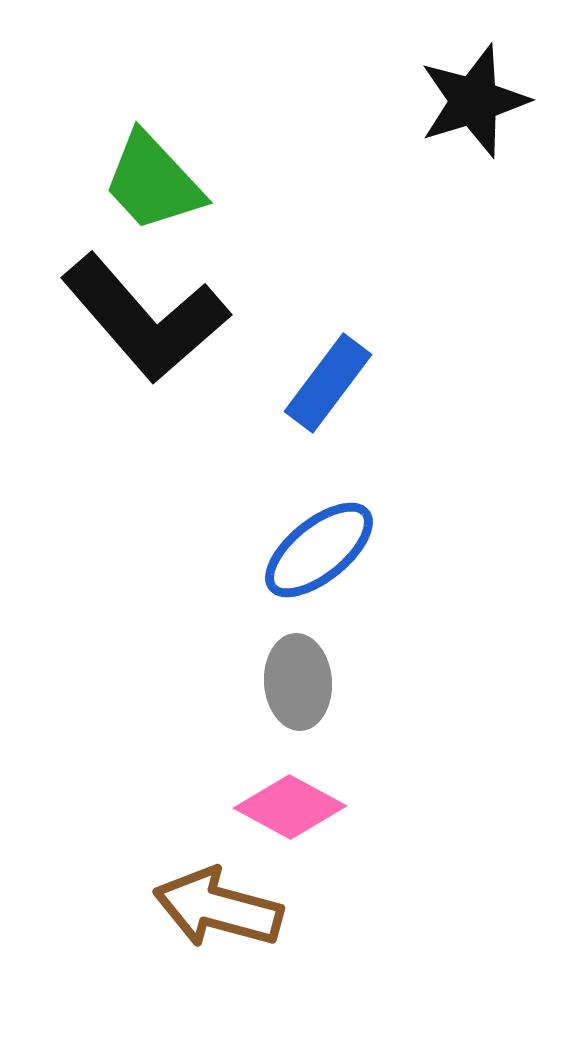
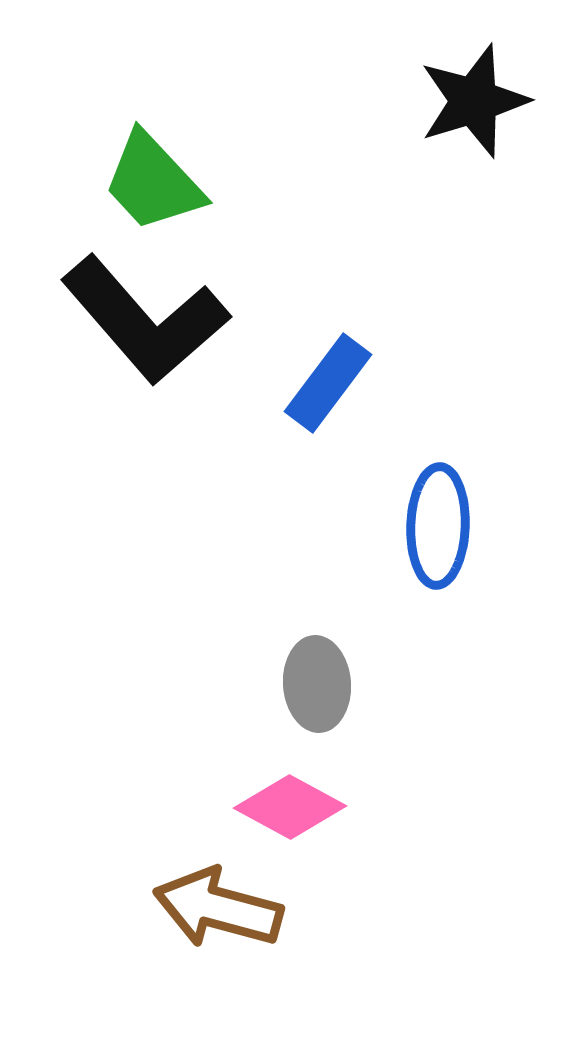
black L-shape: moved 2 px down
blue ellipse: moved 119 px right, 24 px up; rotated 49 degrees counterclockwise
gray ellipse: moved 19 px right, 2 px down
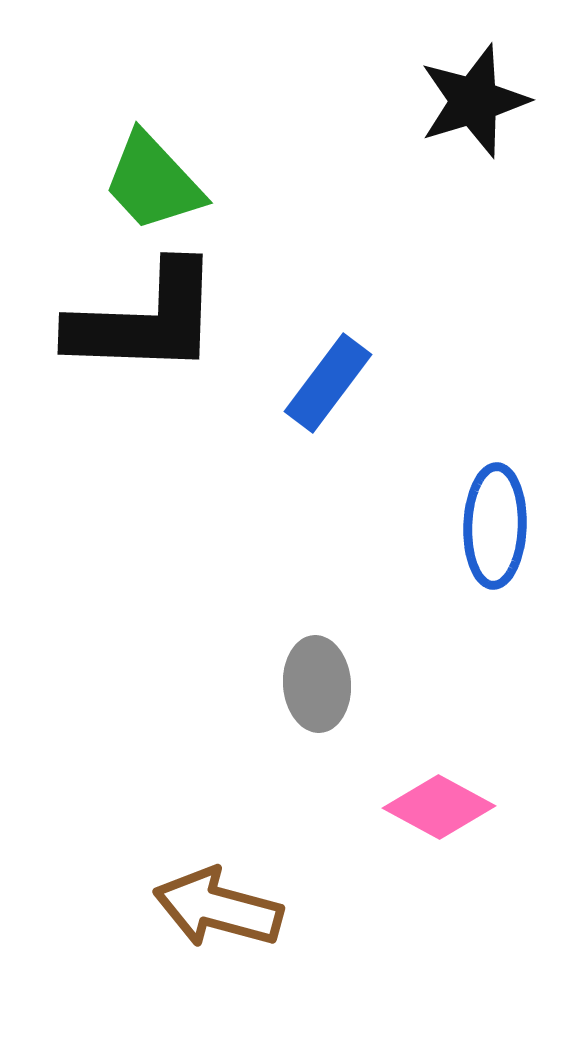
black L-shape: rotated 47 degrees counterclockwise
blue ellipse: moved 57 px right
pink diamond: moved 149 px right
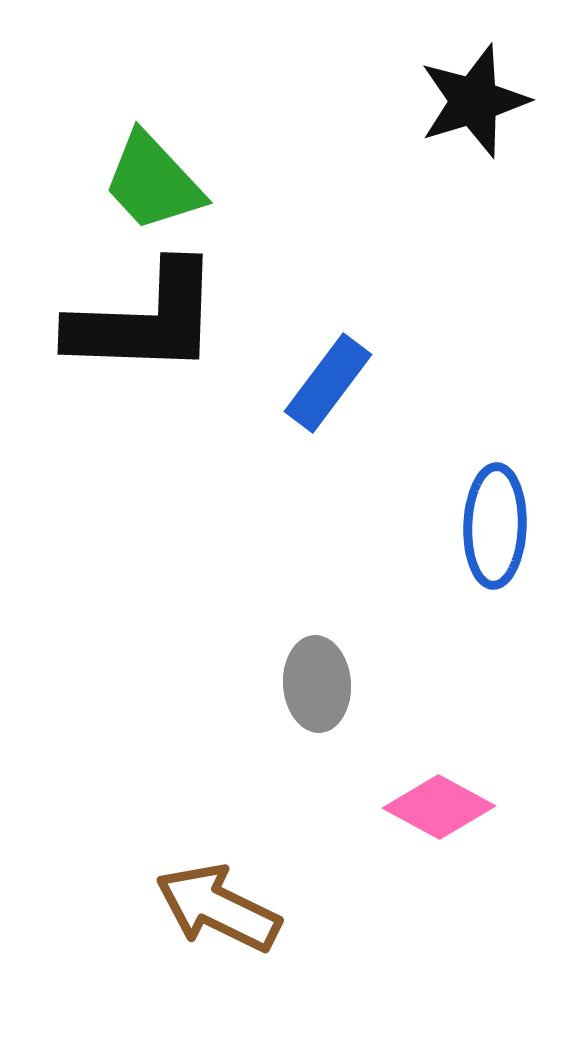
brown arrow: rotated 11 degrees clockwise
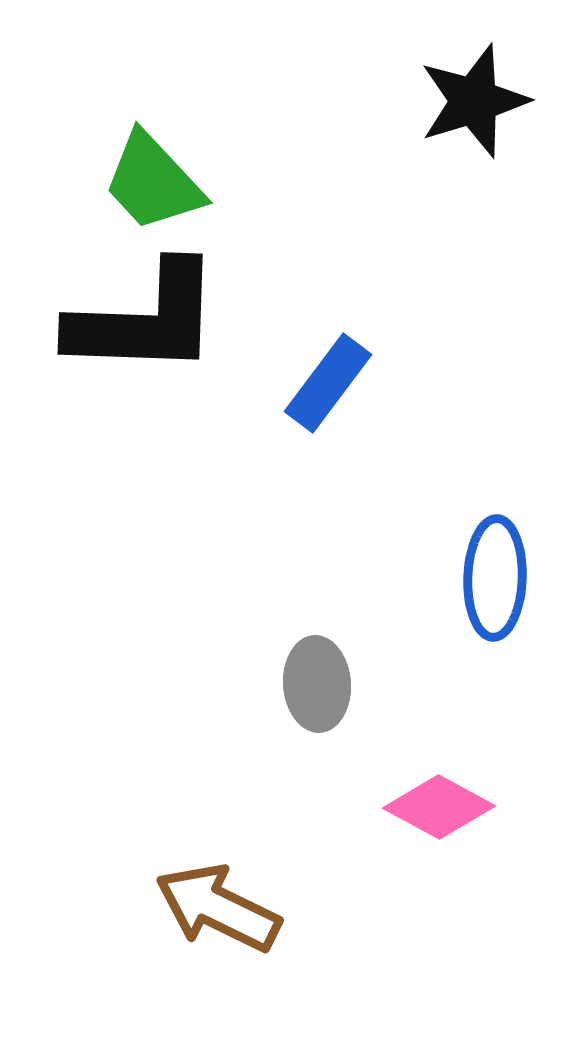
blue ellipse: moved 52 px down
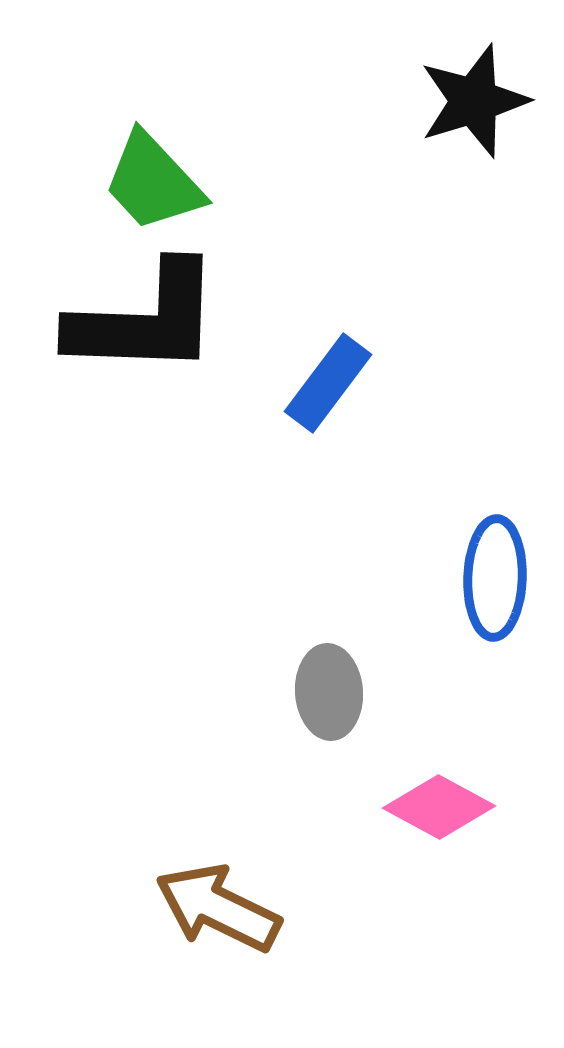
gray ellipse: moved 12 px right, 8 px down
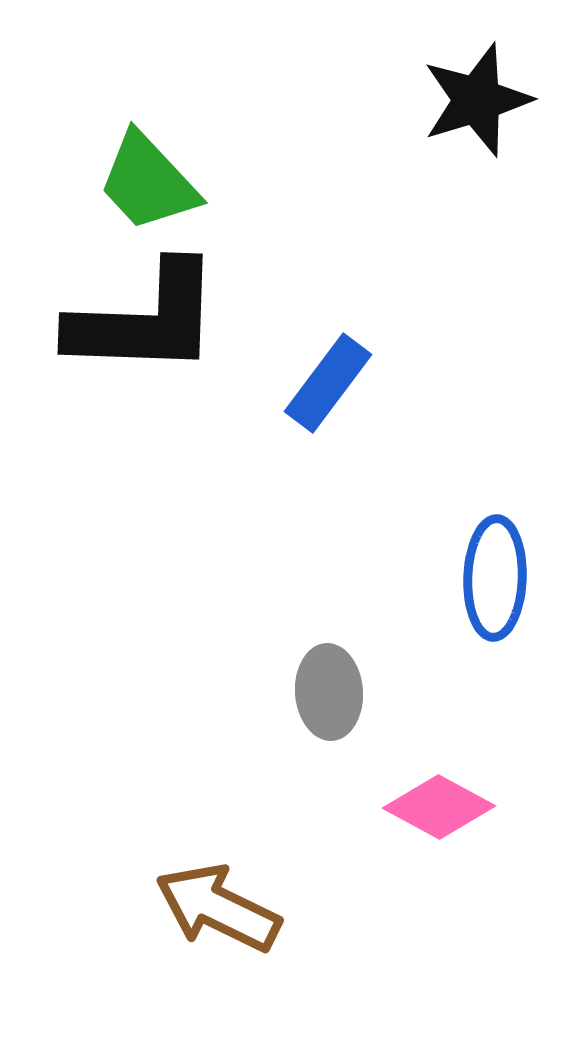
black star: moved 3 px right, 1 px up
green trapezoid: moved 5 px left
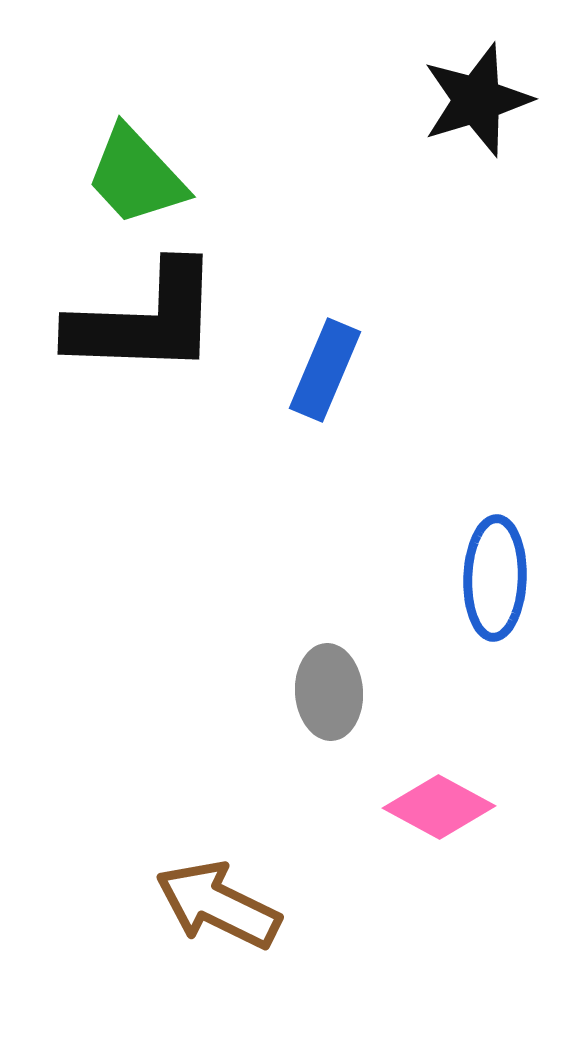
green trapezoid: moved 12 px left, 6 px up
blue rectangle: moved 3 px left, 13 px up; rotated 14 degrees counterclockwise
brown arrow: moved 3 px up
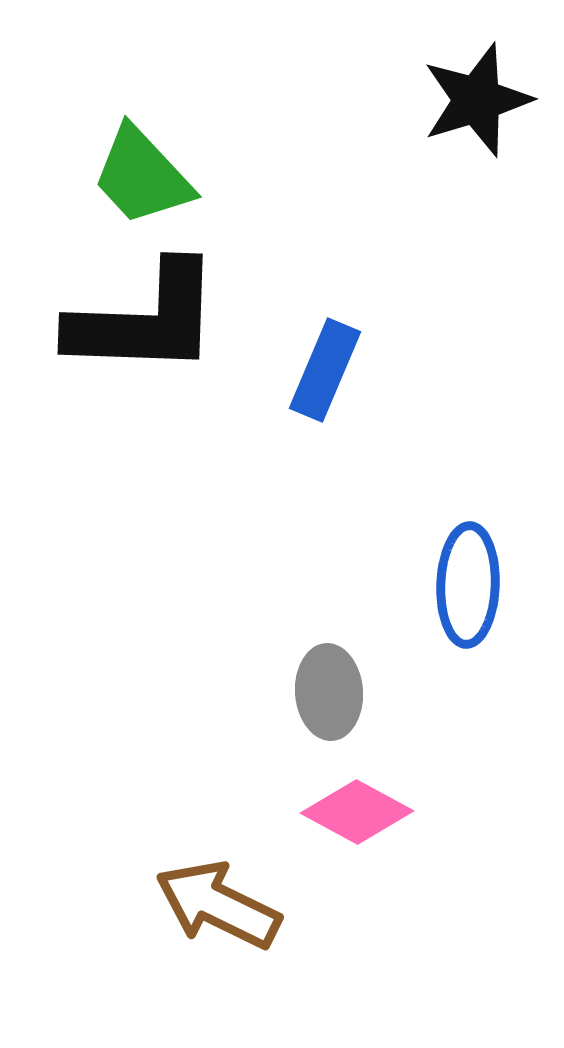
green trapezoid: moved 6 px right
blue ellipse: moved 27 px left, 7 px down
pink diamond: moved 82 px left, 5 px down
